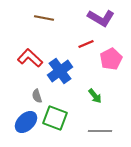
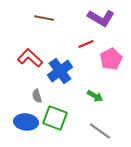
green arrow: rotated 21 degrees counterclockwise
blue ellipse: rotated 50 degrees clockwise
gray line: rotated 35 degrees clockwise
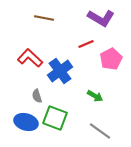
blue ellipse: rotated 10 degrees clockwise
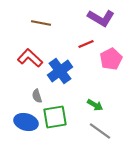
brown line: moved 3 px left, 5 px down
green arrow: moved 9 px down
green square: moved 1 px up; rotated 30 degrees counterclockwise
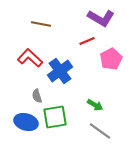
brown line: moved 1 px down
red line: moved 1 px right, 3 px up
